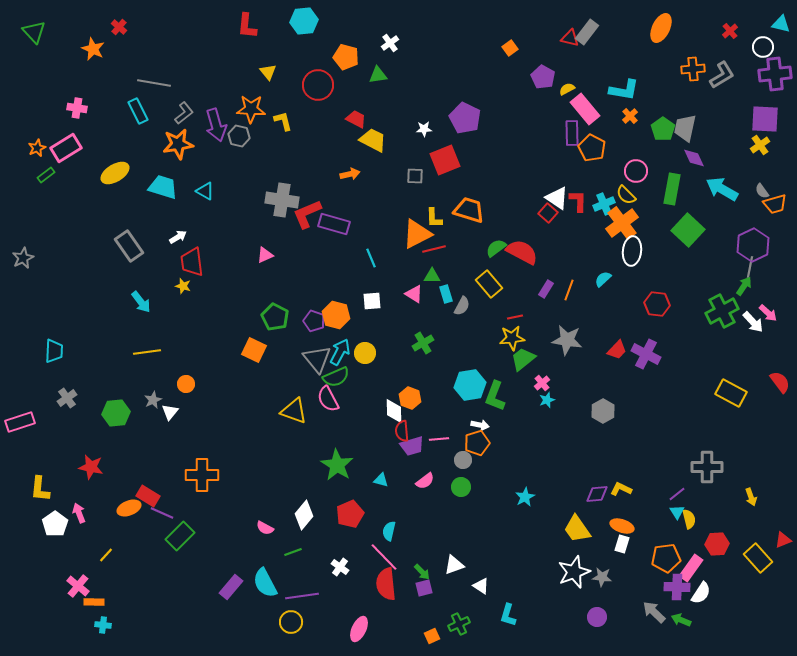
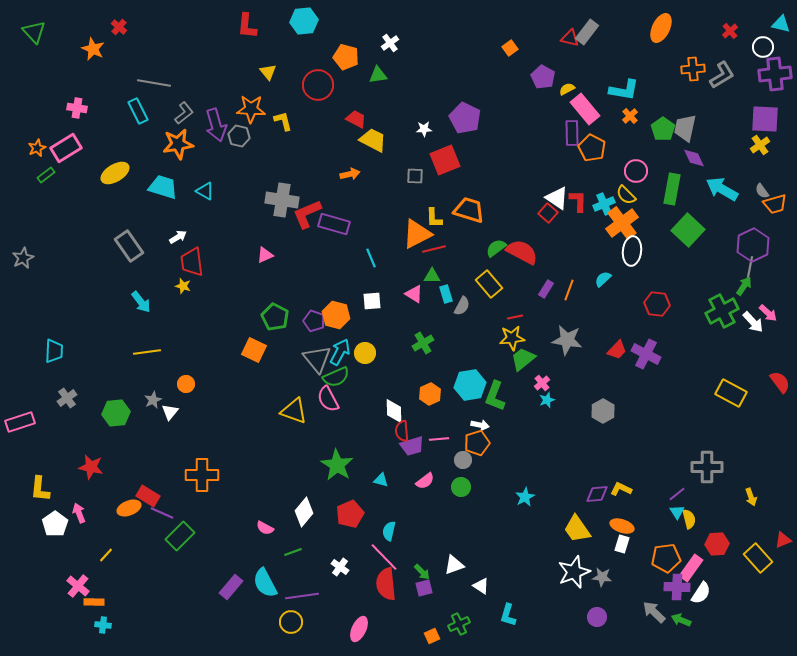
orange hexagon at (410, 398): moved 20 px right, 4 px up; rotated 15 degrees clockwise
white diamond at (304, 515): moved 3 px up
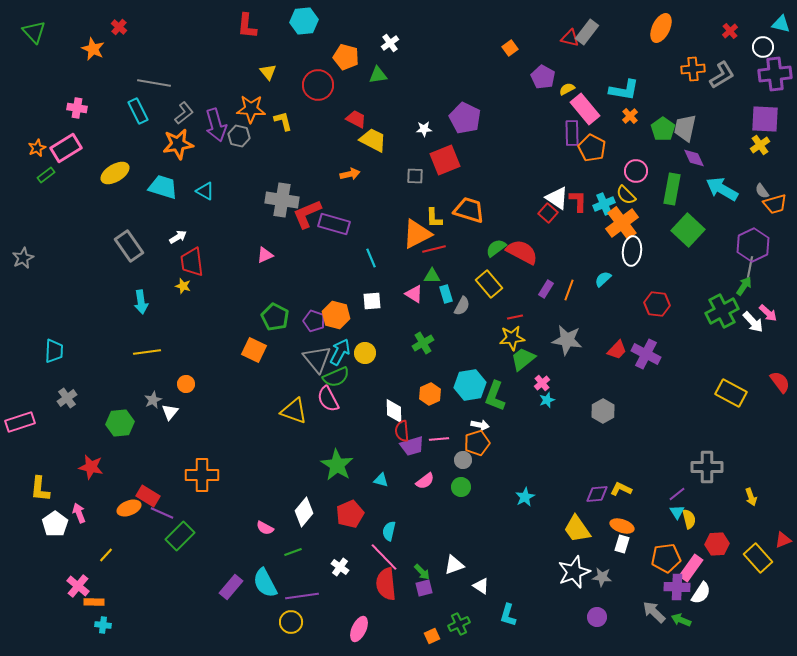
cyan arrow at (141, 302): rotated 30 degrees clockwise
green hexagon at (116, 413): moved 4 px right, 10 px down
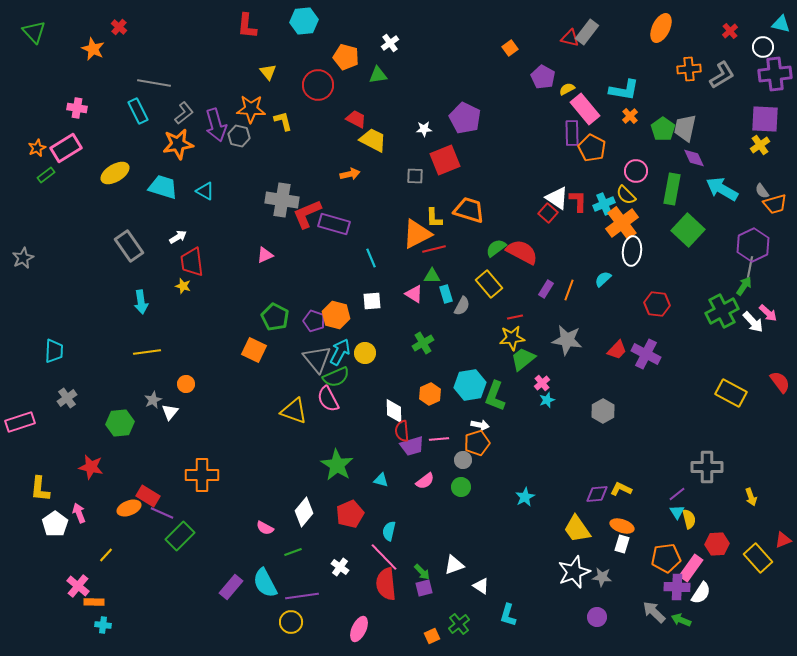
orange cross at (693, 69): moved 4 px left
green cross at (459, 624): rotated 15 degrees counterclockwise
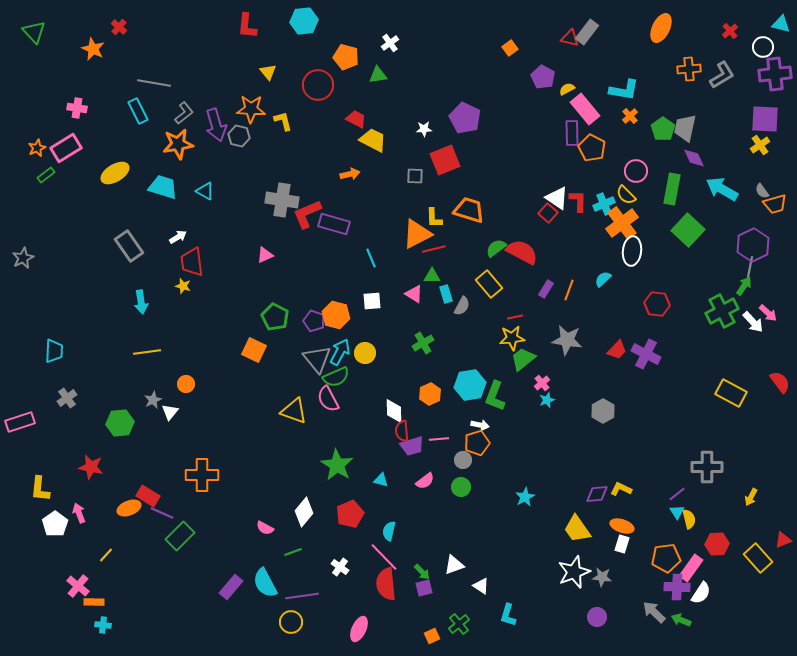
yellow arrow at (751, 497): rotated 48 degrees clockwise
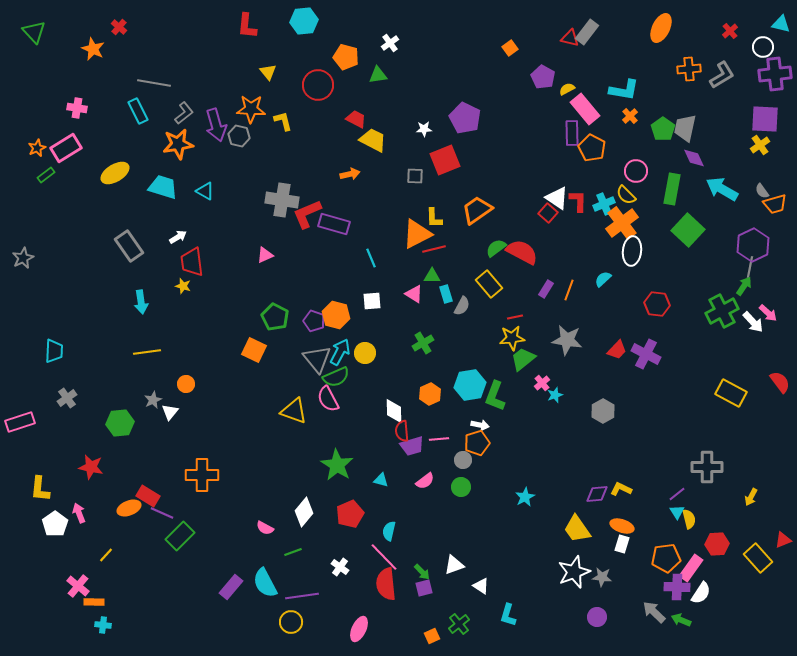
orange trapezoid at (469, 210): moved 8 px right; rotated 52 degrees counterclockwise
cyan star at (547, 400): moved 8 px right, 5 px up
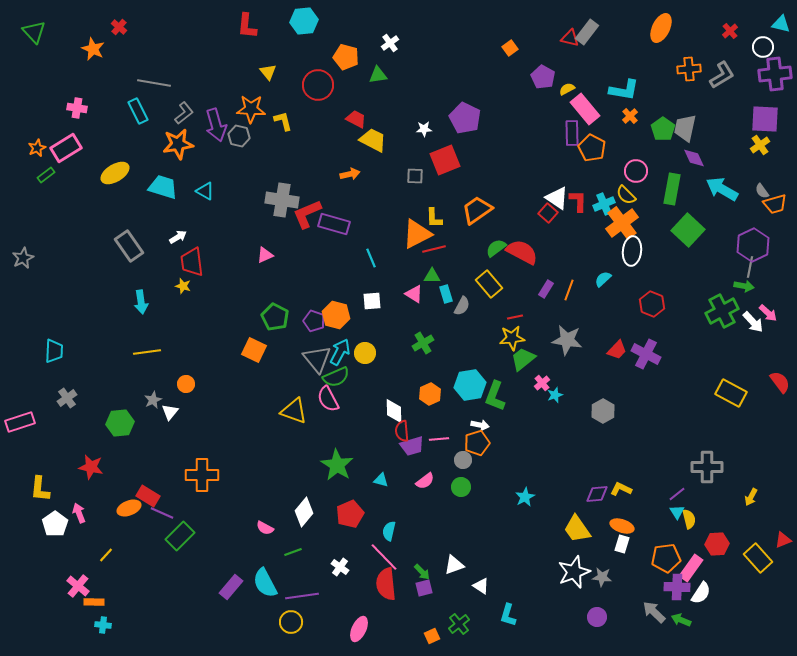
green arrow at (744, 286): rotated 66 degrees clockwise
red hexagon at (657, 304): moved 5 px left; rotated 15 degrees clockwise
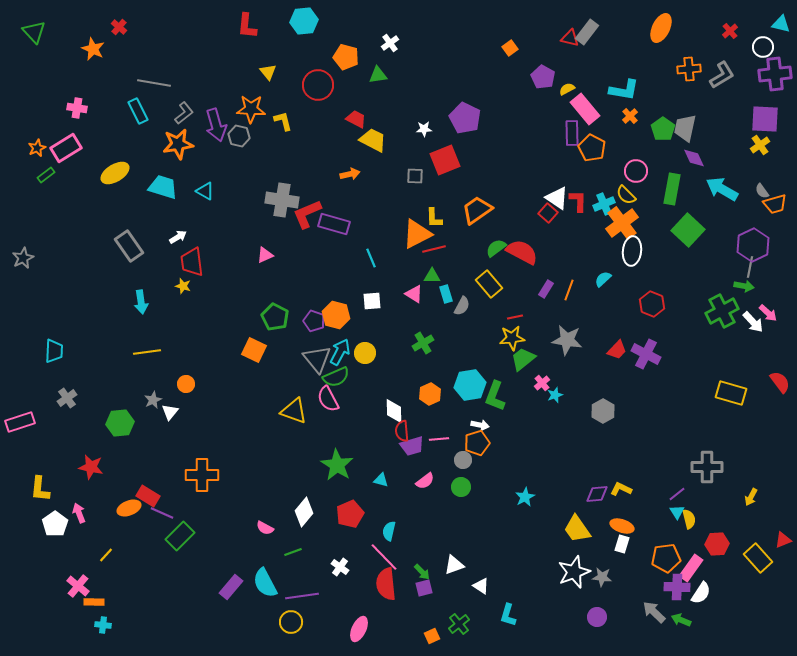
yellow rectangle at (731, 393): rotated 12 degrees counterclockwise
